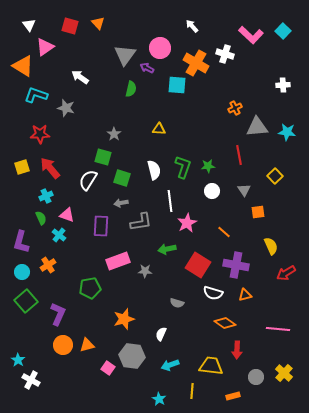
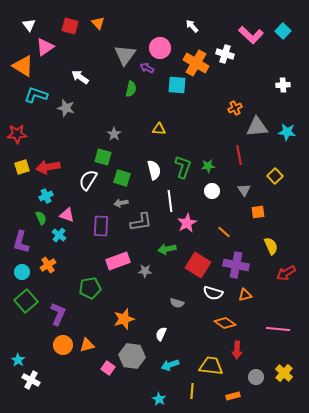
red star at (40, 134): moved 23 px left
red arrow at (50, 168): moved 2 px left, 1 px up; rotated 60 degrees counterclockwise
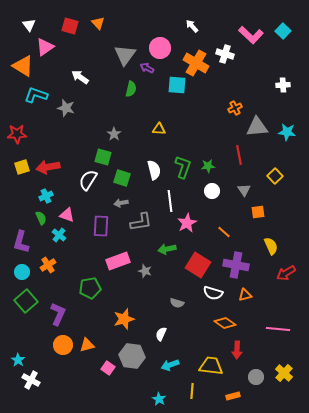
gray star at (145, 271): rotated 16 degrees clockwise
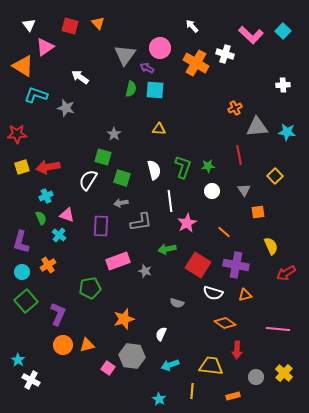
cyan square at (177, 85): moved 22 px left, 5 px down
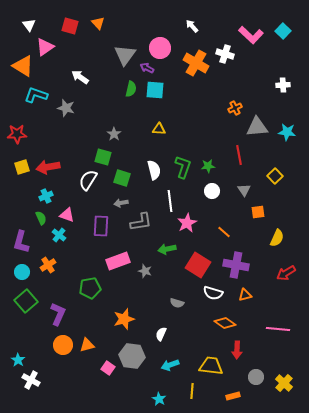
yellow semicircle at (271, 246): moved 6 px right, 8 px up; rotated 48 degrees clockwise
yellow cross at (284, 373): moved 10 px down
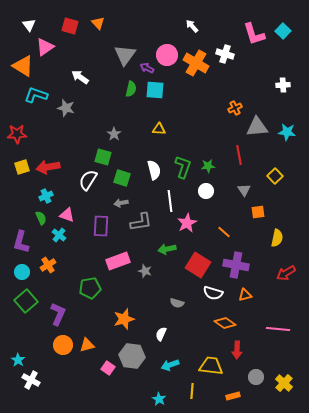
pink L-shape at (251, 35): moved 3 px right, 1 px up; rotated 30 degrees clockwise
pink circle at (160, 48): moved 7 px right, 7 px down
white circle at (212, 191): moved 6 px left
yellow semicircle at (277, 238): rotated 12 degrees counterclockwise
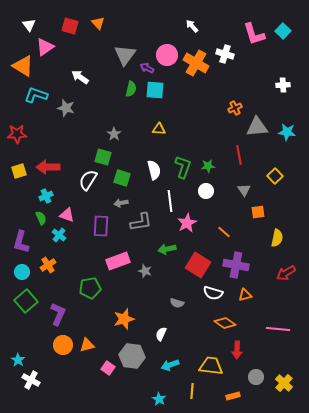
yellow square at (22, 167): moved 3 px left, 4 px down
red arrow at (48, 167): rotated 10 degrees clockwise
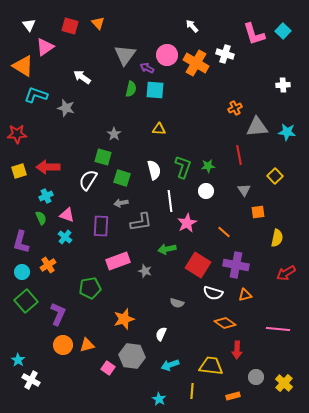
white arrow at (80, 77): moved 2 px right
cyan cross at (59, 235): moved 6 px right, 2 px down
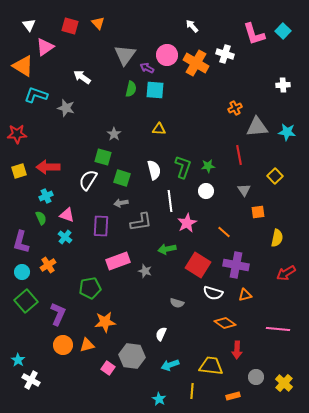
orange star at (124, 319): moved 19 px left, 3 px down; rotated 10 degrees clockwise
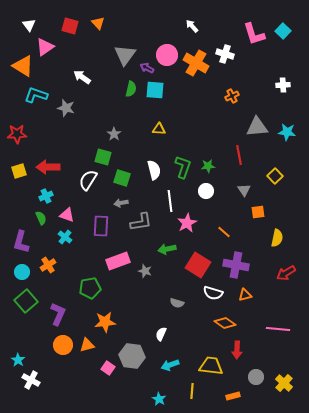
orange cross at (235, 108): moved 3 px left, 12 px up
